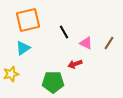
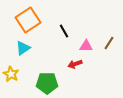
orange square: rotated 20 degrees counterclockwise
black line: moved 1 px up
pink triangle: moved 3 px down; rotated 24 degrees counterclockwise
yellow star: rotated 28 degrees counterclockwise
green pentagon: moved 6 px left, 1 px down
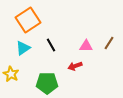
black line: moved 13 px left, 14 px down
red arrow: moved 2 px down
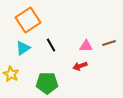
brown line: rotated 40 degrees clockwise
red arrow: moved 5 px right
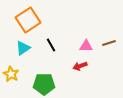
green pentagon: moved 3 px left, 1 px down
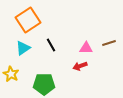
pink triangle: moved 2 px down
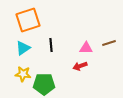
orange square: rotated 15 degrees clockwise
black line: rotated 24 degrees clockwise
yellow star: moved 12 px right; rotated 21 degrees counterclockwise
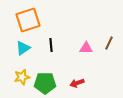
brown line: rotated 48 degrees counterclockwise
red arrow: moved 3 px left, 17 px down
yellow star: moved 1 px left, 3 px down; rotated 21 degrees counterclockwise
green pentagon: moved 1 px right, 1 px up
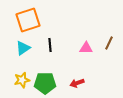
black line: moved 1 px left
yellow star: moved 3 px down
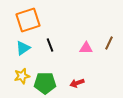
black line: rotated 16 degrees counterclockwise
yellow star: moved 4 px up
